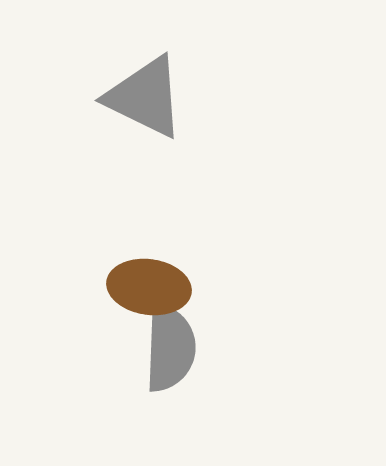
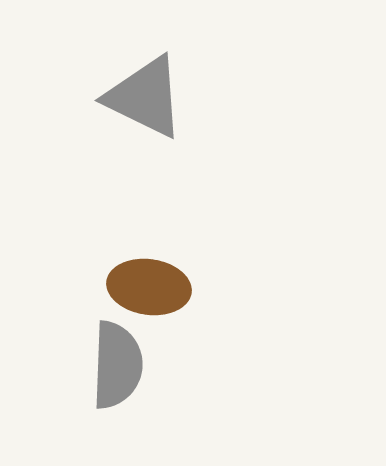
gray semicircle: moved 53 px left, 17 px down
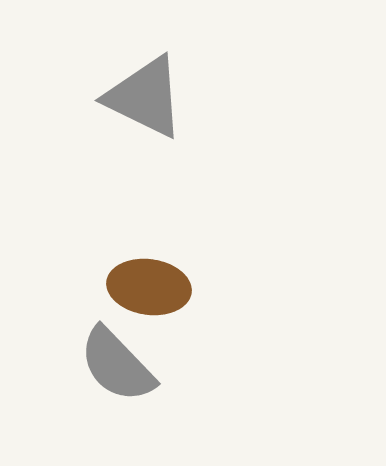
gray semicircle: rotated 134 degrees clockwise
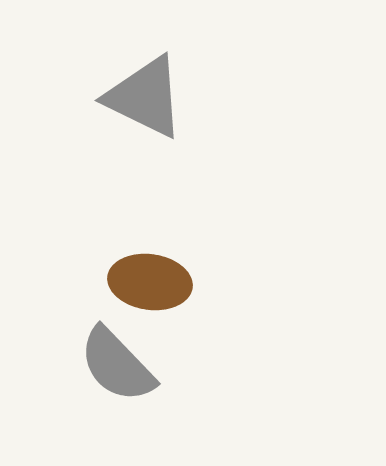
brown ellipse: moved 1 px right, 5 px up
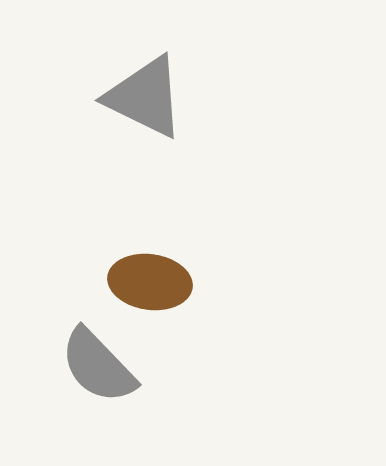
gray semicircle: moved 19 px left, 1 px down
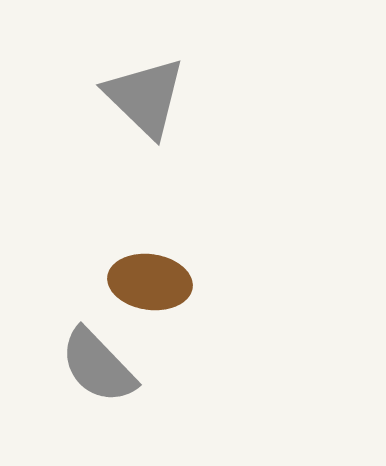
gray triangle: rotated 18 degrees clockwise
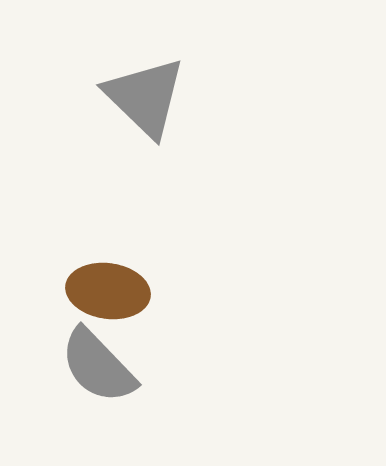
brown ellipse: moved 42 px left, 9 px down
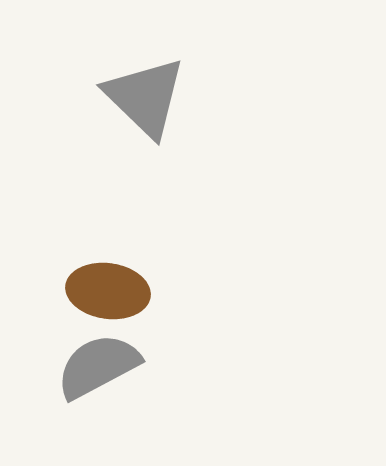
gray semicircle: rotated 106 degrees clockwise
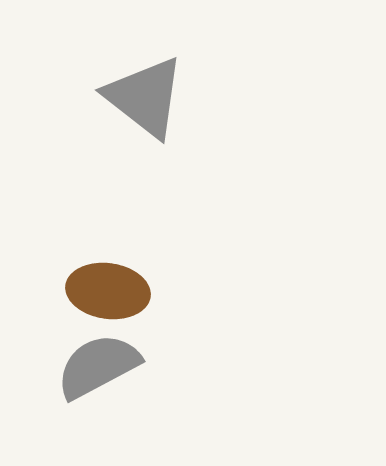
gray triangle: rotated 6 degrees counterclockwise
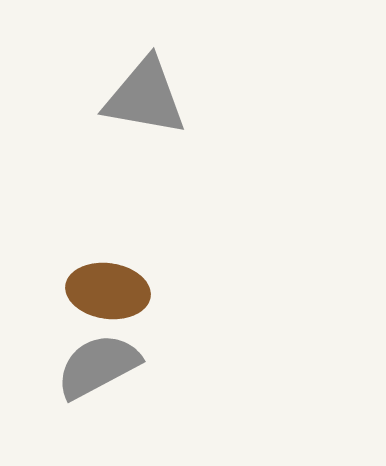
gray triangle: rotated 28 degrees counterclockwise
